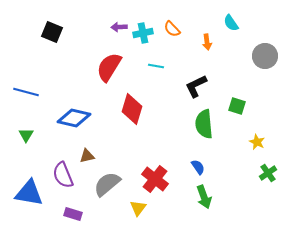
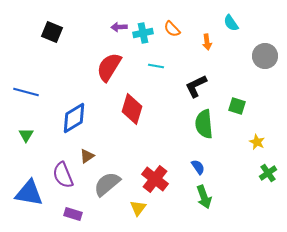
blue diamond: rotated 44 degrees counterclockwise
brown triangle: rotated 21 degrees counterclockwise
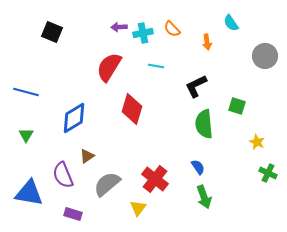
green cross: rotated 30 degrees counterclockwise
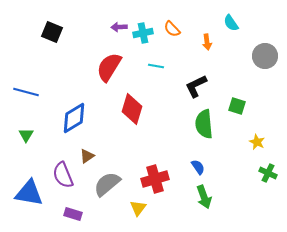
red cross: rotated 36 degrees clockwise
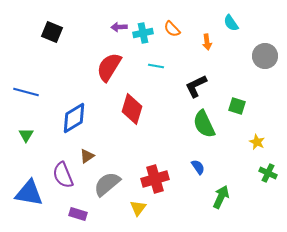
green semicircle: rotated 20 degrees counterclockwise
green arrow: moved 17 px right; rotated 135 degrees counterclockwise
purple rectangle: moved 5 px right
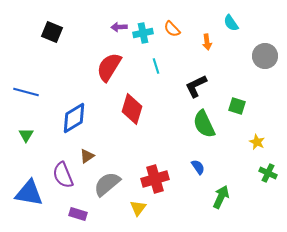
cyan line: rotated 63 degrees clockwise
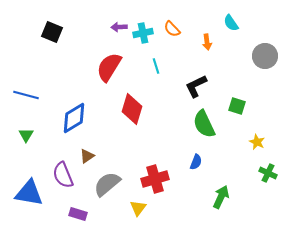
blue line: moved 3 px down
blue semicircle: moved 2 px left, 5 px up; rotated 56 degrees clockwise
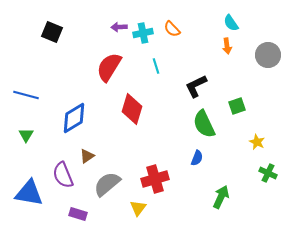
orange arrow: moved 20 px right, 4 px down
gray circle: moved 3 px right, 1 px up
green square: rotated 36 degrees counterclockwise
blue semicircle: moved 1 px right, 4 px up
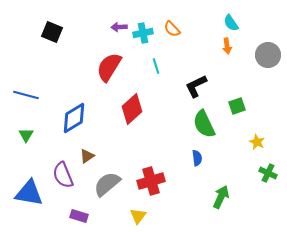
red diamond: rotated 32 degrees clockwise
blue semicircle: rotated 28 degrees counterclockwise
red cross: moved 4 px left, 2 px down
yellow triangle: moved 8 px down
purple rectangle: moved 1 px right, 2 px down
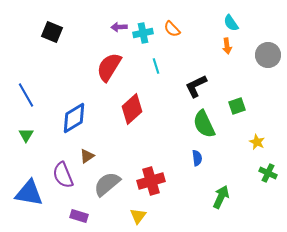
blue line: rotated 45 degrees clockwise
